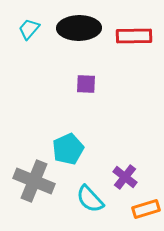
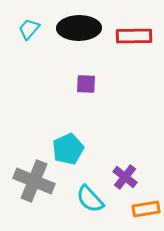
orange rectangle: rotated 8 degrees clockwise
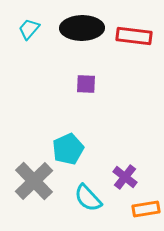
black ellipse: moved 3 px right
red rectangle: rotated 8 degrees clockwise
gray cross: rotated 24 degrees clockwise
cyan semicircle: moved 2 px left, 1 px up
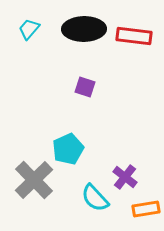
black ellipse: moved 2 px right, 1 px down
purple square: moved 1 px left, 3 px down; rotated 15 degrees clockwise
gray cross: moved 1 px up
cyan semicircle: moved 7 px right
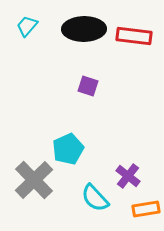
cyan trapezoid: moved 2 px left, 3 px up
purple square: moved 3 px right, 1 px up
purple cross: moved 3 px right, 1 px up
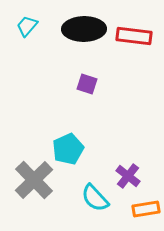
purple square: moved 1 px left, 2 px up
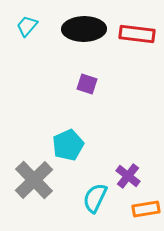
red rectangle: moved 3 px right, 2 px up
cyan pentagon: moved 4 px up
cyan semicircle: rotated 68 degrees clockwise
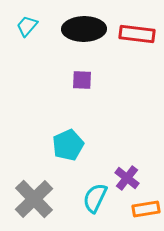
purple square: moved 5 px left, 4 px up; rotated 15 degrees counterclockwise
purple cross: moved 1 px left, 2 px down
gray cross: moved 19 px down
